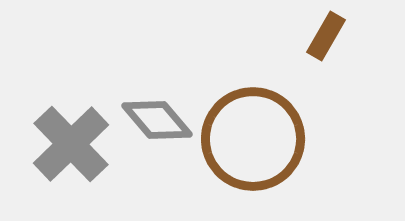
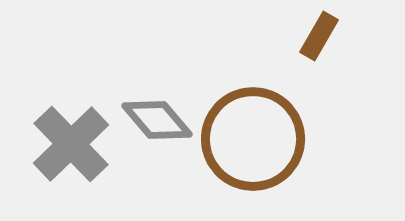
brown rectangle: moved 7 px left
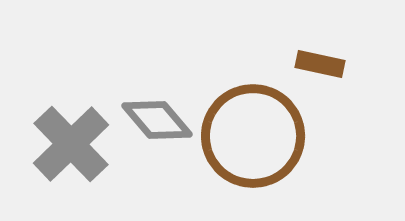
brown rectangle: moved 1 px right, 28 px down; rotated 72 degrees clockwise
brown circle: moved 3 px up
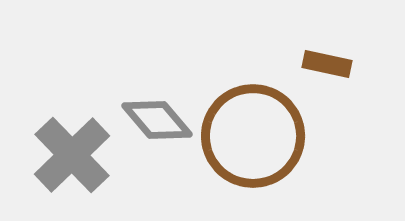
brown rectangle: moved 7 px right
gray cross: moved 1 px right, 11 px down
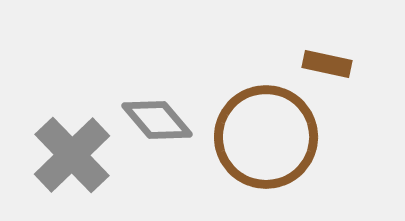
brown circle: moved 13 px right, 1 px down
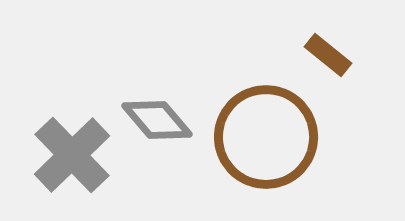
brown rectangle: moved 1 px right, 9 px up; rotated 27 degrees clockwise
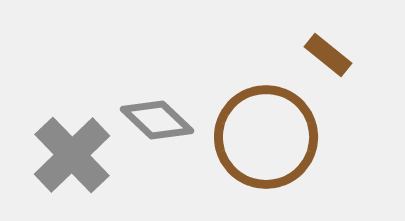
gray diamond: rotated 6 degrees counterclockwise
